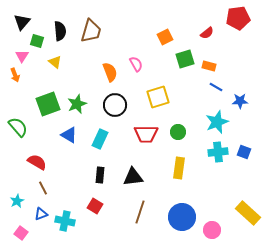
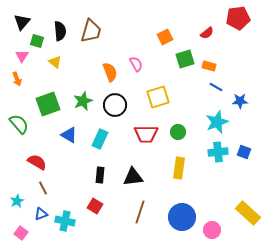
orange arrow at (15, 75): moved 2 px right, 4 px down
green star at (77, 104): moved 6 px right, 3 px up
green semicircle at (18, 127): moved 1 px right, 3 px up
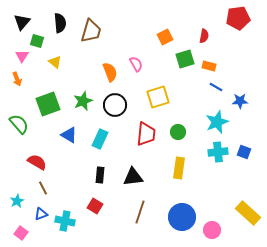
black semicircle at (60, 31): moved 8 px up
red semicircle at (207, 33): moved 3 px left, 3 px down; rotated 40 degrees counterclockwise
red trapezoid at (146, 134): rotated 85 degrees counterclockwise
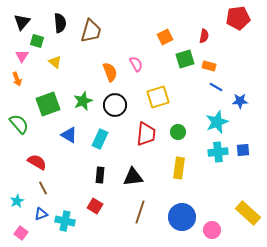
blue square at (244, 152): moved 1 px left, 2 px up; rotated 24 degrees counterclockwise
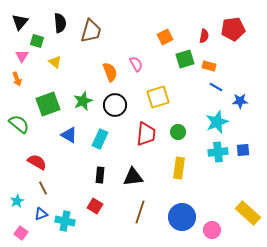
red pentagon at (238, 18): moved 5 px left, 11 px down
black triangle at (22, 22): moved 2 px left
green semicircle at (19, 124): rotated 10 degrees counterclockwise
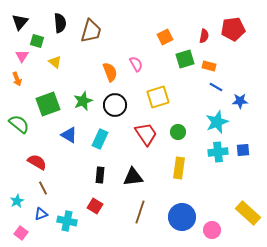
red trapezoid at (146, 134): rotated 40 degrees counterclockwise
cyan cross at (65, 221): moved 2 px right
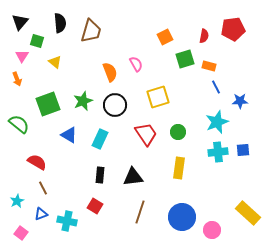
blue line at (216, 87): rotated 32 degrees clockwise
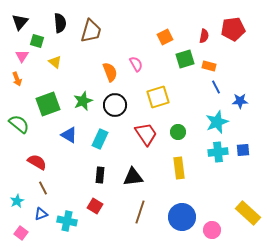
yellow rectangle at (179, 168): rotated 15 degrees counterclockwise
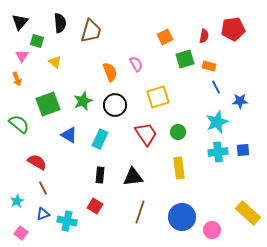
blue triangle at (41, 214): moved 2 px right
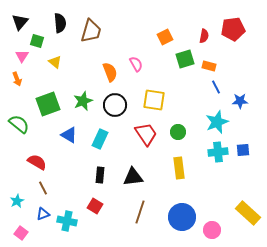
yellow square at (158, 97): moved 4 px left, 3 px down; rotated 25 degrees clockwise
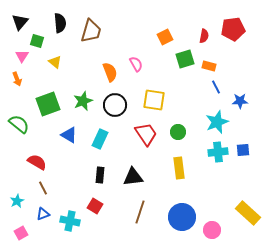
cyan cross at (67, 221): moved 3 px right
pink square at (21, 233): rotated 24 degrees clockwise
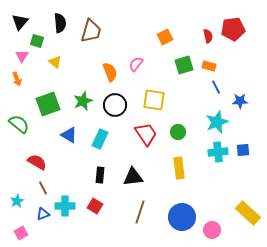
red semicircle at (204, 36): moved 4 px right; rotated 24 degrees counterclockwise
green square at (185, 59): moved 1 px left, 6 px down
pink semicircle at (136, 64): rotated 112 degrees counterclockwise
cyan cross at (70, 221): moved 5 px left, 15 px up; rotated 12 degrees counterclockwise
